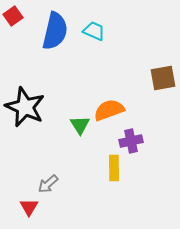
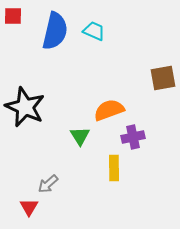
red square: rotated 36 degrees clockwise
green triangle: moved 11 px down
purple cross: moved 2 px right, 4 px up
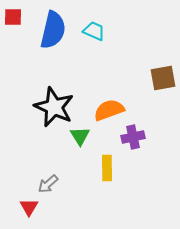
red square: moved 1 px down
blue semicircle: moved 2 px left, 1 px up
black star: moved 29 px right
yellow rectangle: moved 7 px left
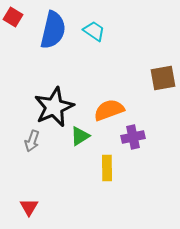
red square: rotated 30 degrees clockwise
cyan trapezoid: rotated 10 degrees clockwise
black star: rotated 24 degrees clockwise
green triangle: rotated 30 degrees clockwise
gray arrow: moved 16 px left, 43 px up; rotated 30 degrees counterclockwise
